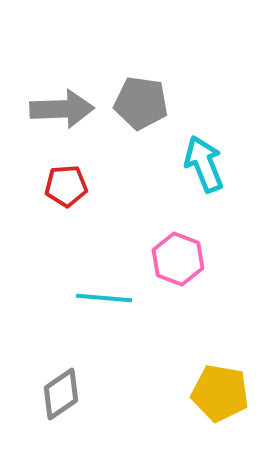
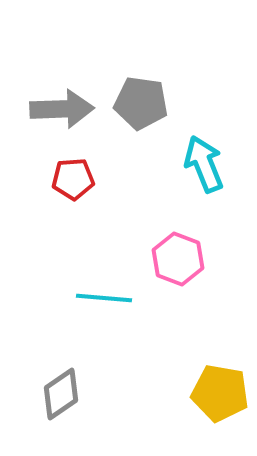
red pentagon: moved 7 px right, 7 px up
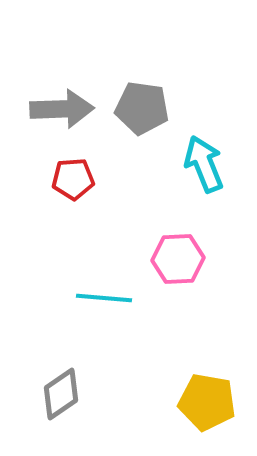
gray pentagon: moved 1 px right, 5 px down
pink hexagon: rotated 24 degrees counterclockwise
yellow pentagon: moved 13 px left, 9 px down
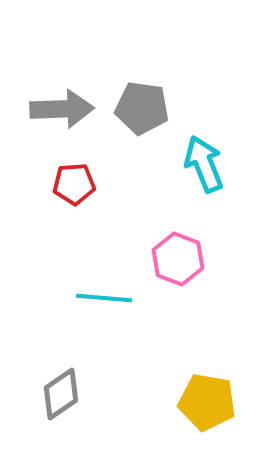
red pentagon: moved 1 px right, 5 px down
pink hexagon: rotated 24 degrees clockwise
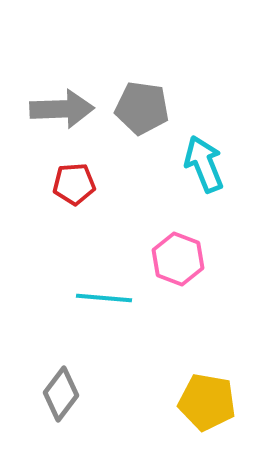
gray diamond: rotated 18 degrees counterclockwise
